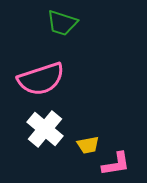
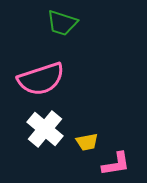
yellow trapezoid: moved 1 px left, 3 px up
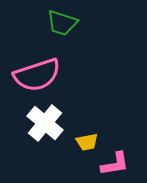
pink semicircle: moved 4 px left, 4 px up
white cross: moved 6 px up
pink L-shape: moved 1 px left
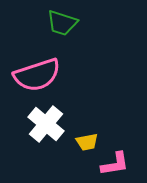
white cross: moved 1 px right, 1 px down
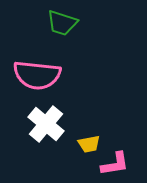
pink semicircle: rotated 24 degrees clockwise
yellow trapezoid: moved 2 px right, 2 px down
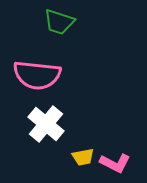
green trapezoid: moved 3 px left, 1 px up
yellow trapezoid: moved 6 px left, 13 px down
pink L-shape: moved 1 px up; rotated 36 degrees clockwise
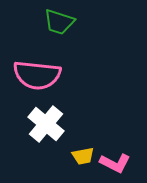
yellow trapezoid: moved 1 px up
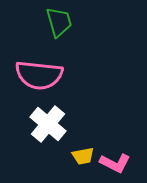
green trapezoid: rotated 124 degrees counterclockwise
pink semicircle: moved 2 px right
white cross: moved 2 px right
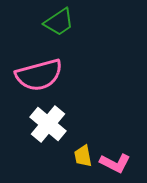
green trapezoid: rotated 72 degrees clockwise
pink semicircle: rotated 21 degrees counterclockwise
yellow trapezoid: rotated 90 degrees clockwise
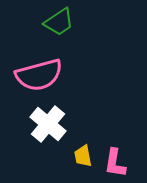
pink L-shape: rotated 72 degrees clockwise
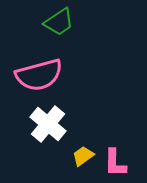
yellow trapezoid: rotated 65 degrees clockwise
pink L-shape: rotated 8 degrees counterclockwise
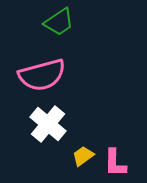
pink semicircle: moved 3 px right
